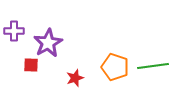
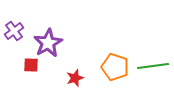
purple cross: rotated 36 degrees counterclockwise
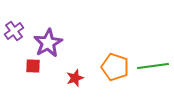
red square: moved 2 px right, 1 px down
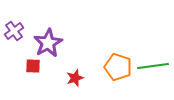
orange pentagon: moved 3 px right
